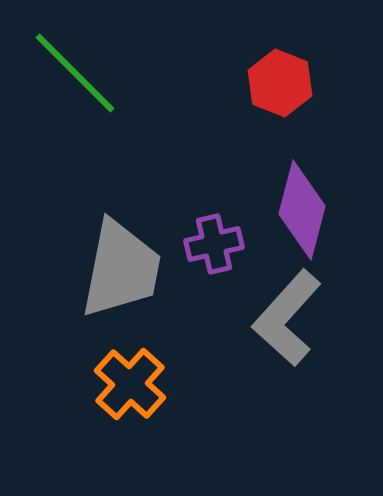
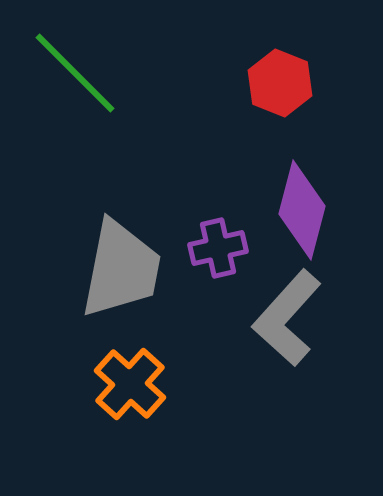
purple cross: moved 4 px right, 4 px down
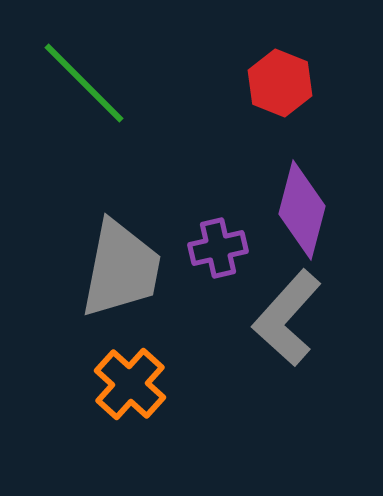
green line: moved 9 px right, 10 px down
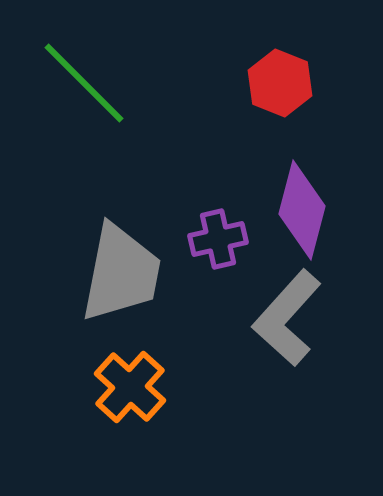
purple cross: moved 9 px up
gray trapezoid: moved 4 px down
orange cross: moved 3 px down
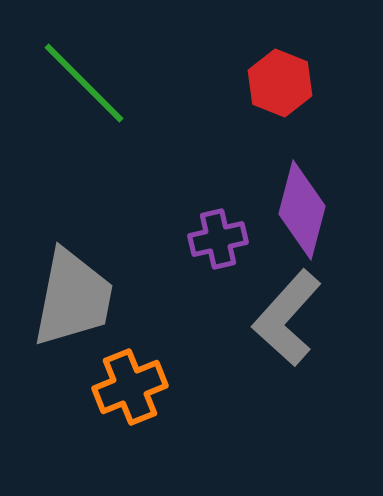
gray trapezoid: moved 48 px left, 25 px down
orange cross: rotated 26 degrees clockwise
